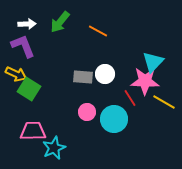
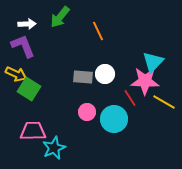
green arrow: moved 5 px up
orange line: rotated 36 degrees clockwise
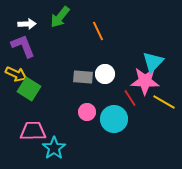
cyan star: rotated 10 degrees counterclockwise
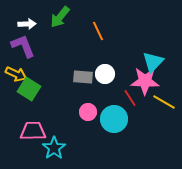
pink circle: moved 1 px right
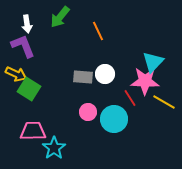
white arrow: rotated 84 degrees clockwise
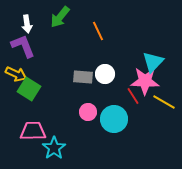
red line: moved 3 px right, 2 px up
